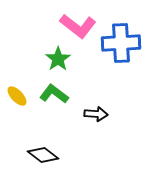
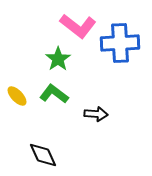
blue cross: moved 1 px left
black diamond: rotated 28 degrees clockwise
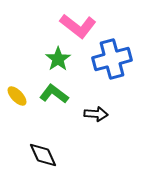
blue cross: moved 8 px left, 16 px down; rotated 12 degrees counterclockwise
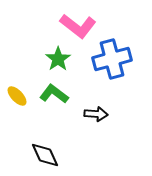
black diamond: moved 2 px right
